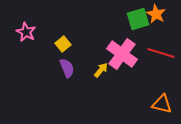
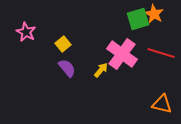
orange star: moved 2 px left
purple semicircle: rotated 18 degrees counterclockwise
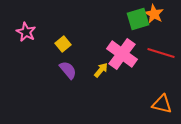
purple semicircle: moved 1 px right, 2 px down
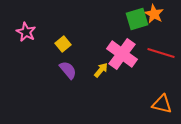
green square: moved 1 px left
